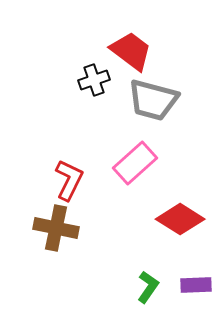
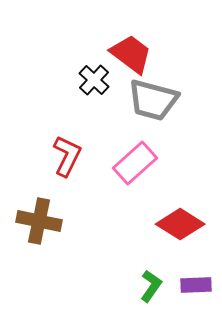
red trapezoid: moved 3 px down
black cross: rotated 28 degrees counterclockwise
red L-shape: moved 2 px left, 24 px up
red diamond: moved 5 px down
brown cross: moved 17 px left, 7 px up
green L-shape: moved 3 px right, 1 px up
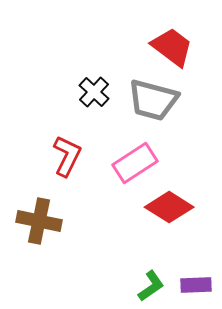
red trapezoid: moved 41 px right, 7 px up
black cross: moved 12 px down
pink rectangle: rotated 9 degrees clockwise
red diamond: moved 11 px left, 17 px up
green L-shape: rotated 20 degrees clockwise
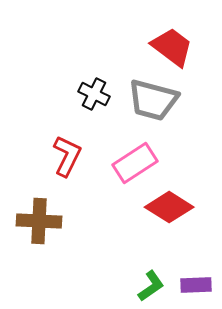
black cross: moved 2 px down; rotated 16 degrees counterclockwise
brown cross: rotated 9 degrees counterclockwise
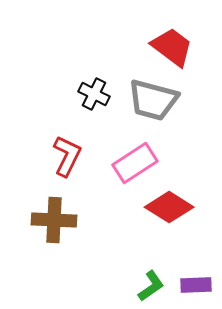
brown cross: moved 15 px right, 1 px up
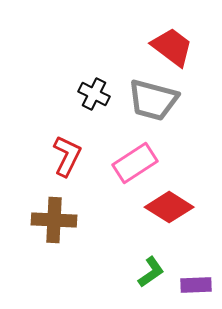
green L-shape: moved 14 px up
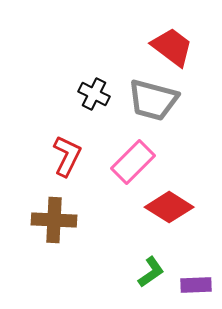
pink rectangle: moved 2 px left, 1 px up; rotated 12 degrees counterclockwise
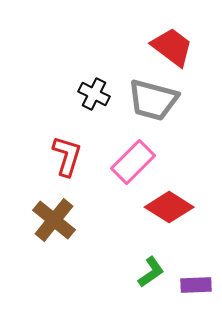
red L-shape: rotated 9 degrees counterclockwise
brown cross: rotated 36 degrees clockwise
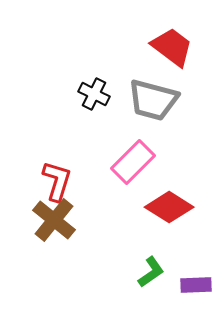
red L-shape: moved 10 px left, 25 px down
